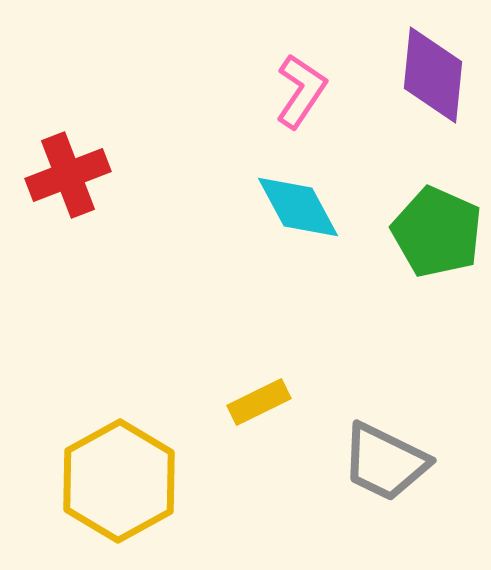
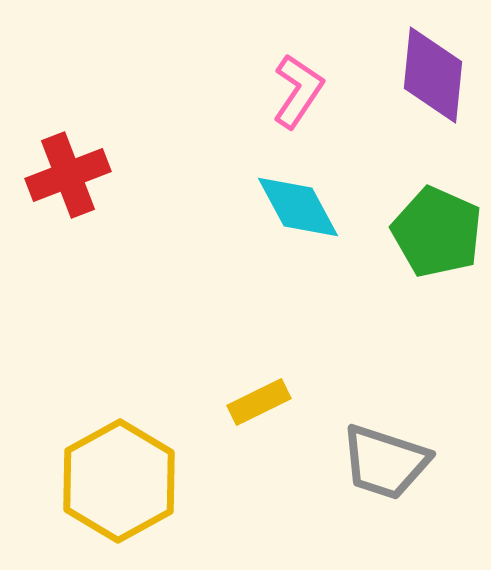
pink L-shape: moved 3 px left
gray trapezoid: rotated 8 degrees counterclockwise
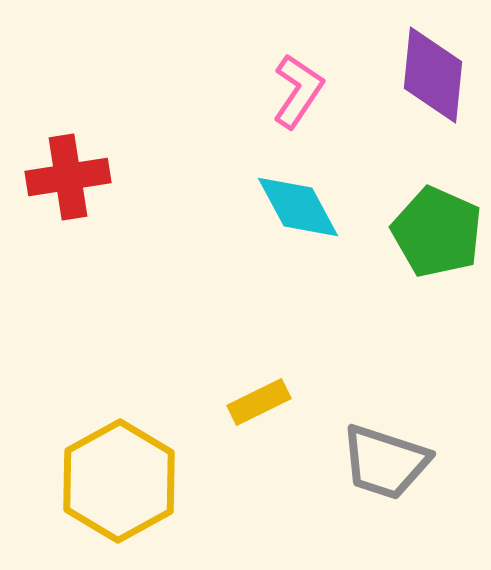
red cross: moved 2 px down; rotated 12 degrees clockwise
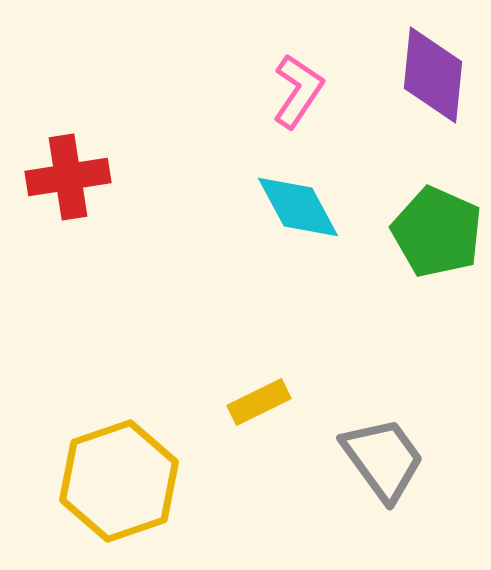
gray trapezoid: moved 2 px left, 3 px up; rotated 144 degrees counterclockwise
yellow hexagon: rotated 10 degrees clockwise
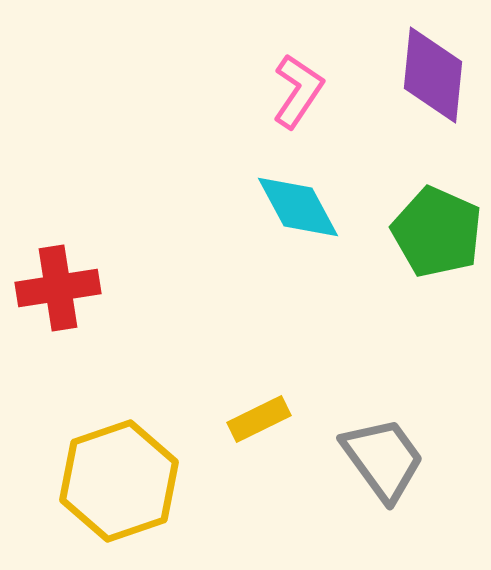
red cross: moved 10 px left, 111 px down
yellow rectangle: moved 17 px down
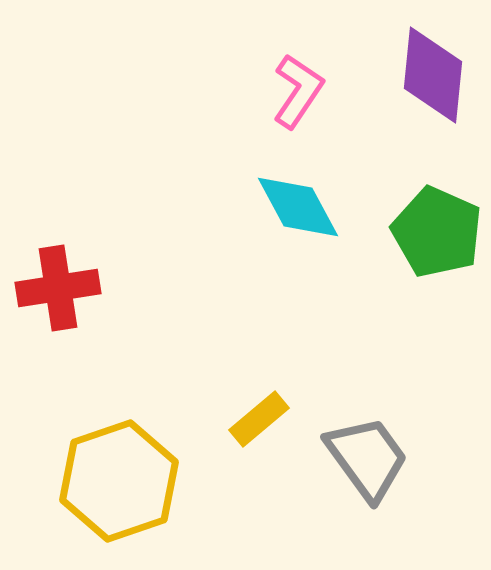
yellow rectangle: rotated 14 degrees counterclockwise
gray trapezoid: moved 16 px left, 1 px up
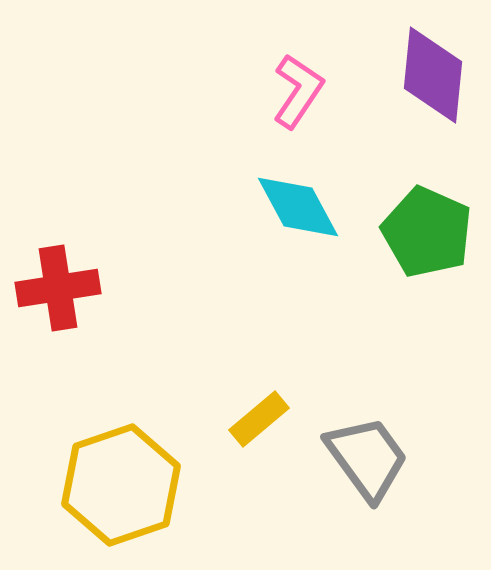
green pentagon: moved 10 px left
yellow hexagon: moved 2 px right, 4 px down
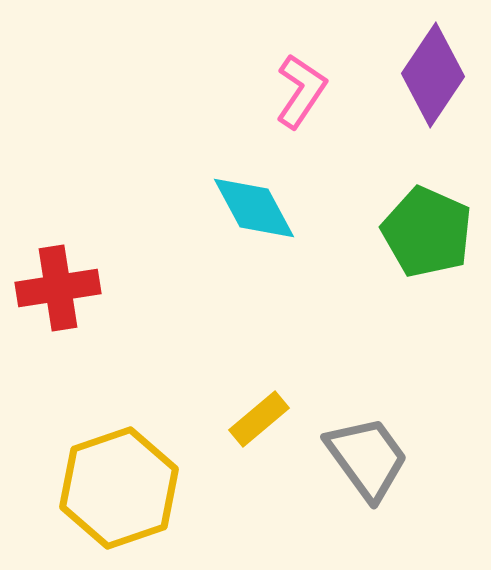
purple diamond: rotated 28 degrees clockwise
pink L-shape: moved 3 px right
cyan diamond: moved 44 px left, 1 px down
yellow hexagon: moved 2 px left, 3 px down
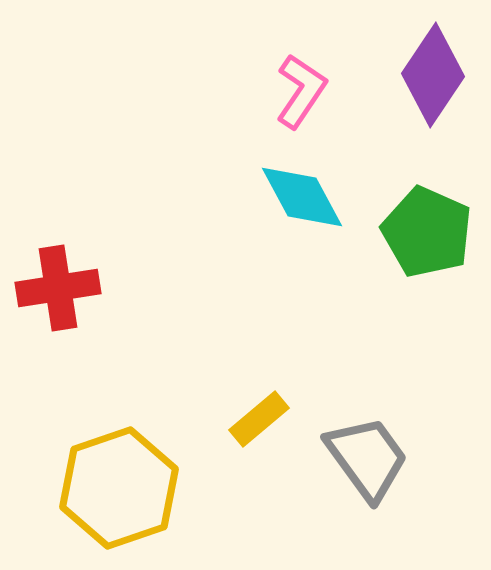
cyan diamond: moved 48 px right, 11 px up
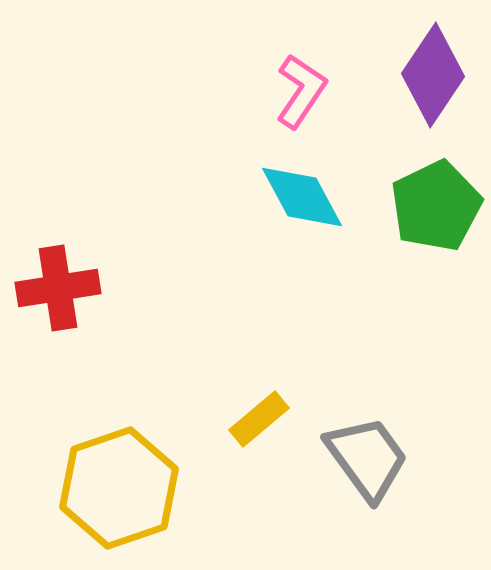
green pentagon: moved 9 px right, 26 px up; rotated 22 degrees clockwise
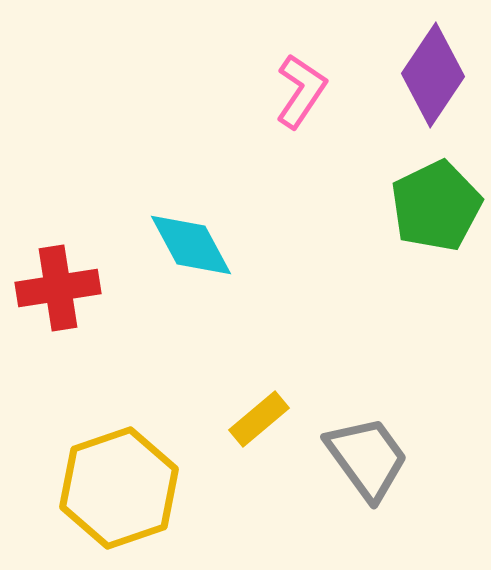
cyan diamond: moved 111 px left, 48 px down
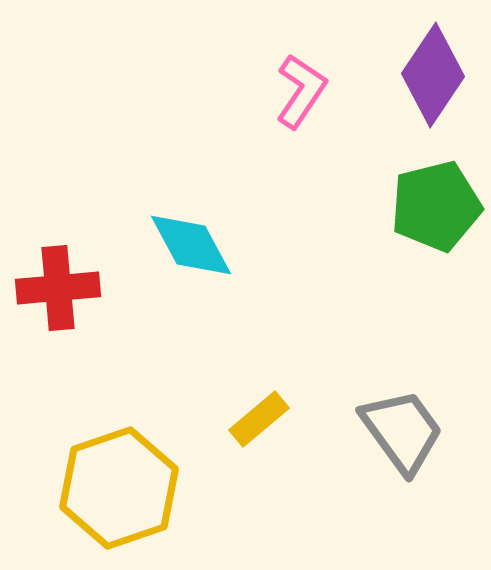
green pentagon: rotated 12 degrees clockwise
red cross: rotated 4 degrees clockwise
gray trapezoid: moved 35 px right, 27 px up
